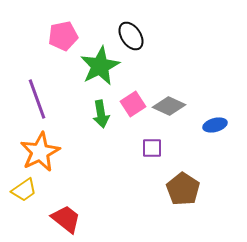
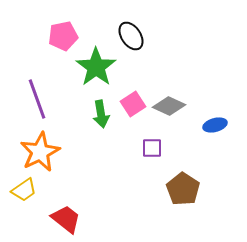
green star: moved 4 px left, 1 px down; rotated 9 degrees counterclockwise
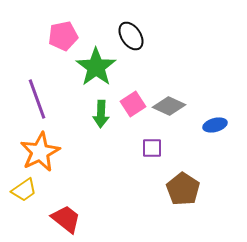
green arrow: rotated 12 degrees clockwise
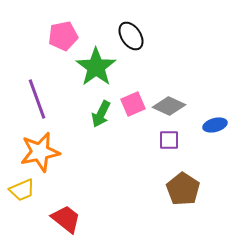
pink square: rotated 10 degrees clockwise
green arrow: rotated 24 degrees clockwise
purple square: moved 17 px right, 8 px up
orange star: rotated 15 degrees clockwise
yellow trapezoid: moved 2 px left; rotated 12 degrees clockwise
